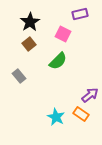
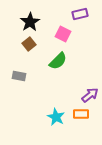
gray rectangle: rotated 40 degrees counterclockwise
orange rectangle: rotated 35 degrees counterclockwise
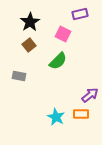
brown square: moved 1 px down
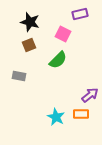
black star: rotated 24 degrees counterclockwise
brown square: rotated 16 degrees clockwise
green semicircle: moved 1 px up
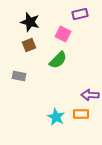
purple arrow: rotated 138 degrees counterclockwise
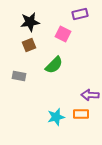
black star: rotated 24 degrees counterclockwise
green semicircle: moved 4 px left, 5 px down
cyan star: rotated 30 degrees clockwise
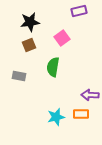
purple rectangle: moved 1 px left, 3 px up
pink square: moved 1 px left, 4 px down; rotated 28 degrees clockwise
green semicircle: moved 1 px left, 2 px down; rotated 144 degrees clockwise
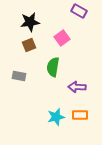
purple rectangle: rotated 42 degrees clockwise
purple arrow: moved 13 px left, 8 px up
orange rectangle: moved 1 px left, 1 px down
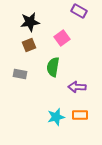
gray rectangle: moved 1 px right, 2 px up
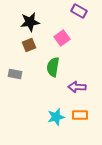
gray rectangle: moved 5 px left
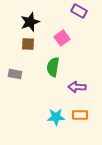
black star: rotated 12 degrees counterclockwise
brown square: moved 1 px left, 1 px up; rotated 24 degrees clockwise
cyan star: rotated 12 degrees clockwise
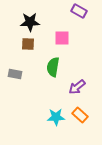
black star: rotated 18 degrees clockwise
pink square: rotated 35 degrees clockwise
purple arrow: rotated 42 degrees counterclockwise
orange rectangle: rotated 42 degrees clockwise
